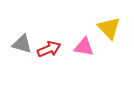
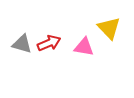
red arrow: moved 6 px up
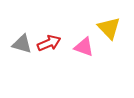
pink triangle: rotated 10 degrees clockwise
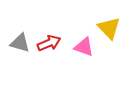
gray triangle: moved 2 px left, 1 px up
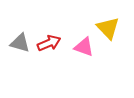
yellow triangle: moved 1 px left
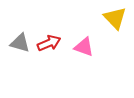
yellow triangle: moved 7 px right, 10 px up
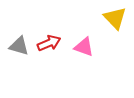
gray triangle: moved 1 px left, 3 px down
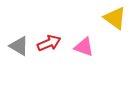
yellow triangle: rotated 10 degrees counterclockwise
gray triangle: rotated 15 degrees clockwise
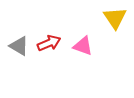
yellow triangle: rotated 20 degrees clockwise
pink triangle: moved 1 px left, 1 px up
